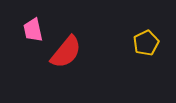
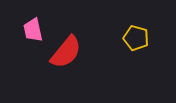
yellow pentagon: moved 10 px left, 5 px up; rotated 30 degrees counterclockwise
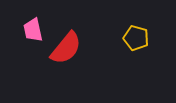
red semicircle: moved 4 px up
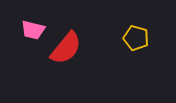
pink trapezoid: rotated 65 degrees counterclockwise
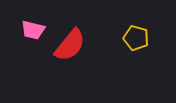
red semicircle: moved 4 px right, 3 px up
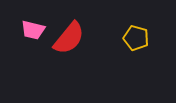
red semicircle: moved 1 px left, 7 px up
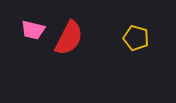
red semicircle: rotated 12 degrees counterclockwise
